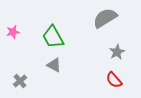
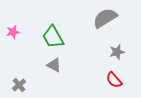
gray star: rotated 14 degrees clockwise
gray cross: moved 1 px left, 4 px down
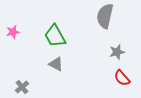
gray semicircle: moved 2 px up; rotated 45 degrees counterclockwise
green trapezoid: moved 2 px right, 1 px up
gray triangle: moved 2 px right, 1 px up
red semicircle: moved 8 px right, 2 px up
gray cross: moved 3 px right, 2 px down
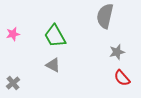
pink star: moved 2 px down
gray triangle: moved 3 px left, 1 px down
gray cross: moved 9 px left, 4 px up
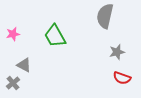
gray triangle: moved 29 px left
red semicircle: rotated 30 degrees counterclockwise
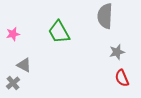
gray semicircle: rotated 10 degrees counterclockwise
green trapezoid: moved 4 px right, 4 px up
red semicircle: rotated 48 degrees clockwise
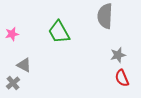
pink star: moved 1 px left
gray star: moved 1 px right, 3 px down
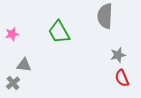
gray triangle: rotated 21 degrees counterclockwise
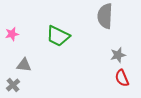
green trapezoid: moved 1 px left, 4 px down; rotated 35 degrees counterclockwise
gray cross: moved 2 px down
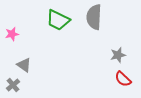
gray semicircle: moved 11 px left, 1 px down
green trapezoid: moved 16 px up
gray triangle: rotated 28 degrees clockwise
red semicircle: moved 1 px right, 1 px down; rotated 24 degrees counterclockwise
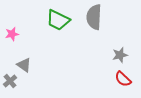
gray star: moved 2 px right
gray cross: moved 3 px left, 4 px up
